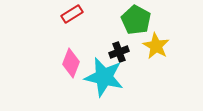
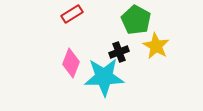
cyan star: rotated 15 degrees counterclockwise
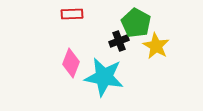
red rectangle: rotated 30 degrees clockwise
green pentagon: moved 3 px down
black cross: moved 11 px up
cyan star: rotated 12 degrees clockwise
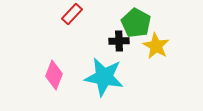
red rectangle: rotated 45 degrees counterclockwise
black cross: rotated 18 degrees clockwise
pink diamond: moved 17 px left, 12 px down
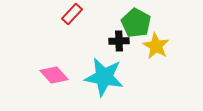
pink diamond: rotated 64 degrees counterclockwise
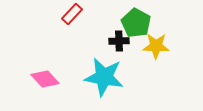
yellow star: rotated 28 degrees counterclockwise
pink diamond: moved 9 px left, 4 px down
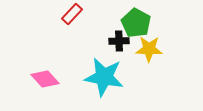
yellow star: moved 7 px left, 3 px down
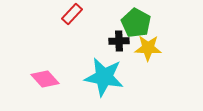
yellow star: moved 1 px left, 1 px up
